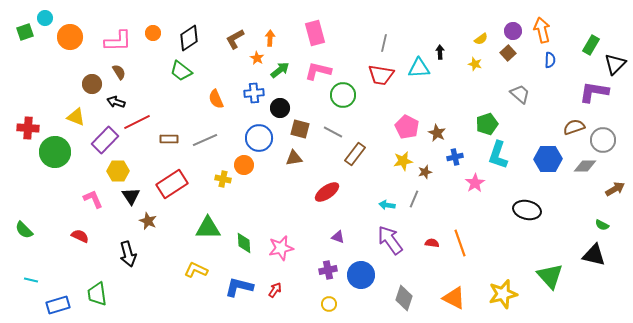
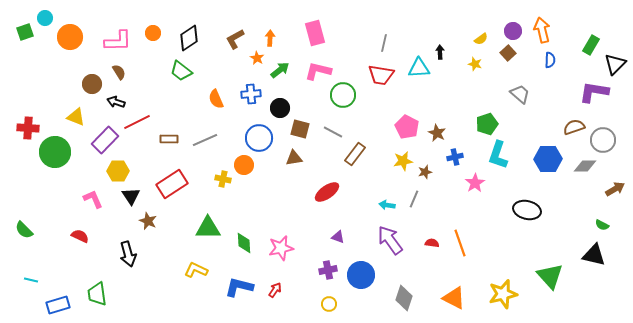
blue cross at (254, 93): moved 3 px left, 1 px down
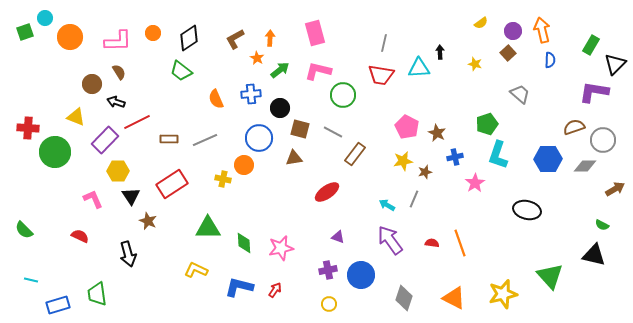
yellow semicircle at (481, 39): moved 16 px up
cyan arrow at (387, 205): rotated 21 degrees clockwise
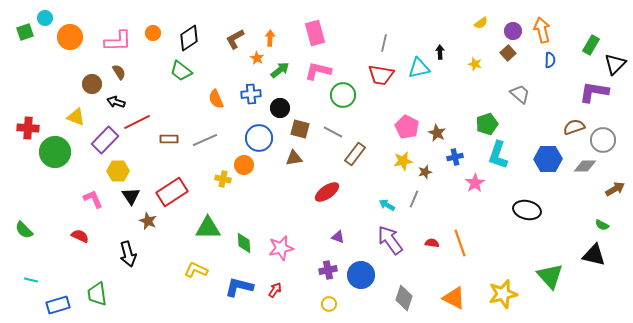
cyan triangle at (419, 68): rotated 10 degrees counterclockwise
red rectangle at (172, 184): moved 8 px down
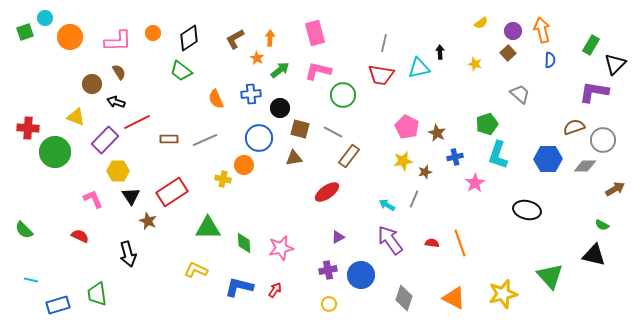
brown rectangle at (355, 154): moved 6 px left, 2 px down
purple triangle at (338, 237): rotated 48 degrees counterclockwise
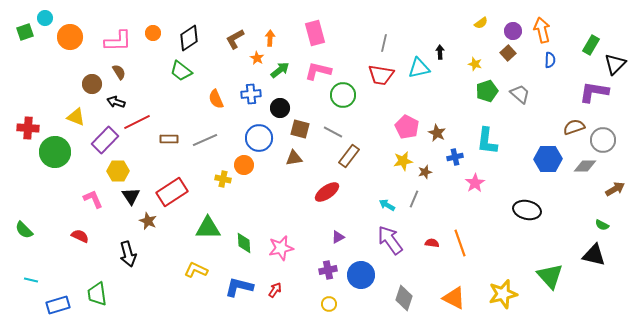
green pentagon at (487, 124): moved 33 px up
cyan L-shape at (498, 155): moved 11 px left, 14 px up; rotated 12 degrees counterclockwise
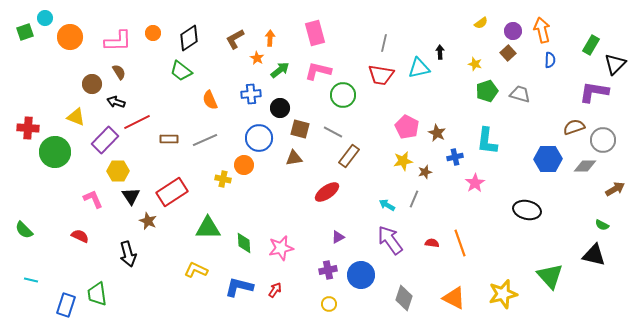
gray trapezoid at (520, 94): rotated 25 degrees counterclockwise
orange semicircle at (216, 99): moved 6 px left, 1 px down
blue rectangle at (58, 305): moved 8 px right; rotated 55 degrees counterclockwise
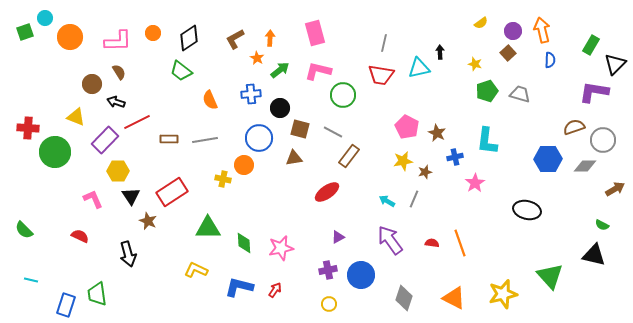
gray line at (205, 140): rotated 15 degrees clockwise
cyan arrow at (387, 205): moved 4 px up
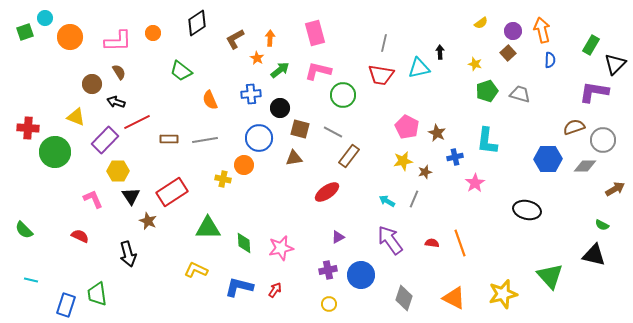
black diamond at (189, 38): moved 8 px right, 15 px up
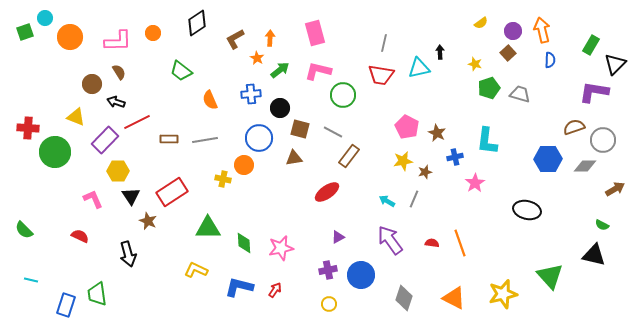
green pentagon at (487, 91): moved 2 px right, 3 px up
